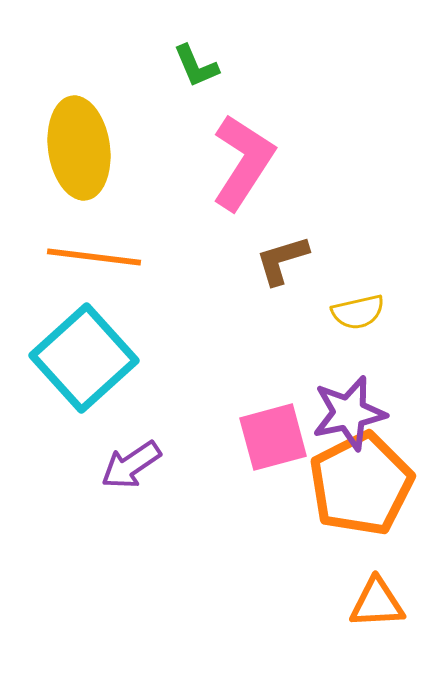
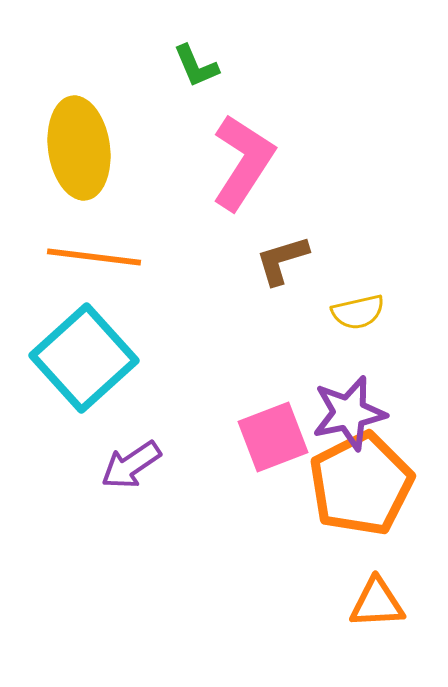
pink square: rotated 6 degrees counterclockwise
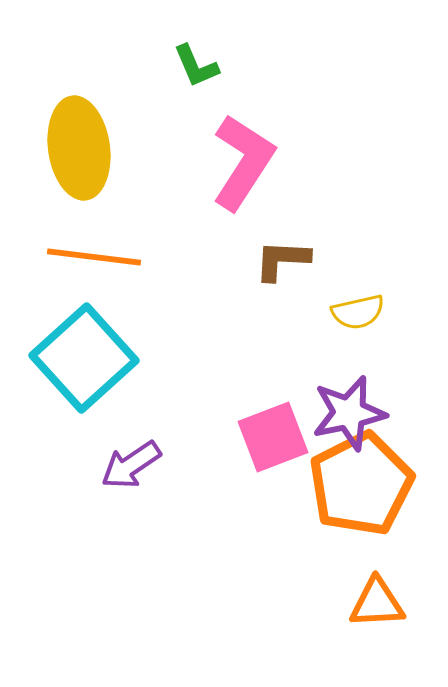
brown L-shape: rotated 20 degrees clockwise
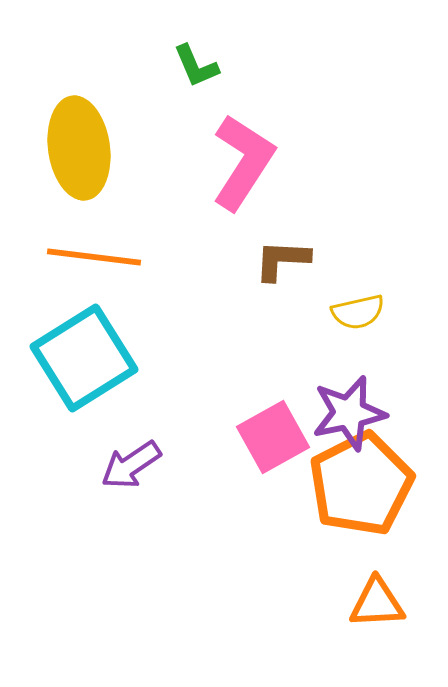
cyan square: rotated 10 degrees clockwise
pink square: rotated 8 degrees counterclockwise
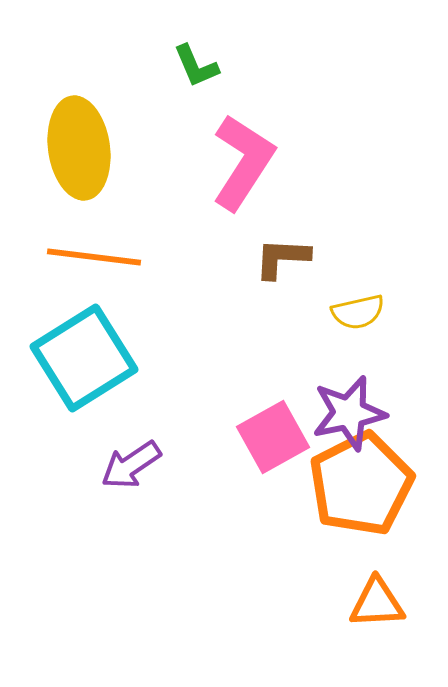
brown L-shape: moved 2 px up
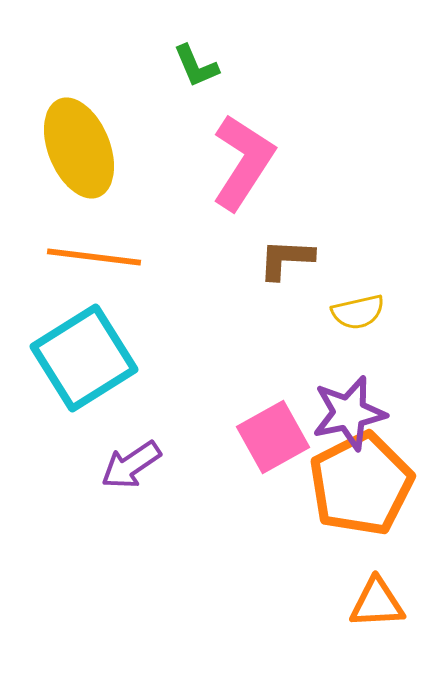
yellow ellipse: rotated 14 degrees counterclockwise
brown L-shape: moved 4 px right, 1 px down
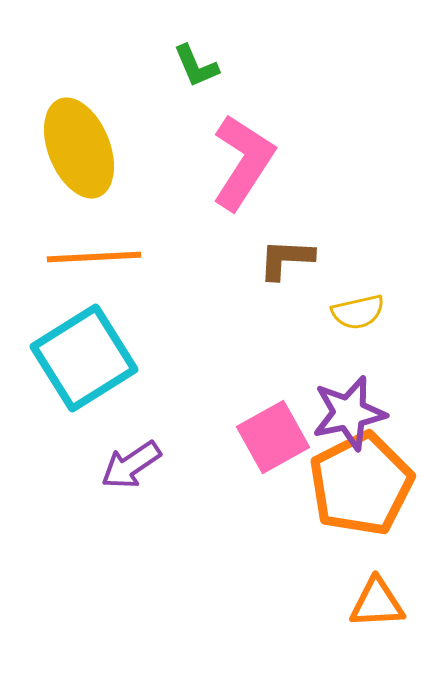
orange line: rotated 10 degrees counterclockwise
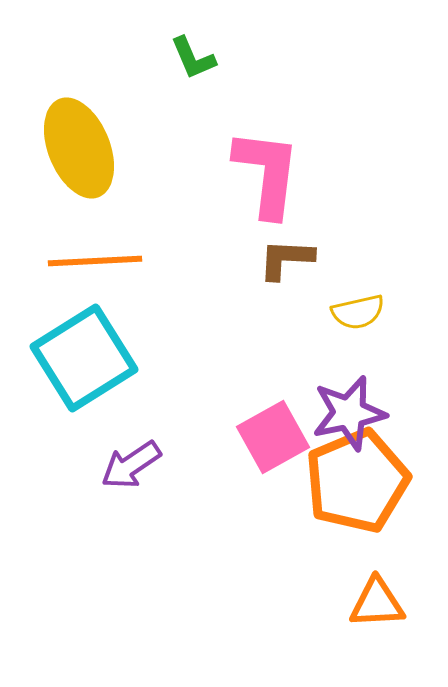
green L-shape: moved 3 px left, 8 px up
pink L-shape: moved 24 px right, 11 px down; rotated 26 degrees counterclockwise
orange line: moved 1 px right, 4 px down
orange pentagon: moved 4 px left, 3 px up; rotated 4 degrees clockwise
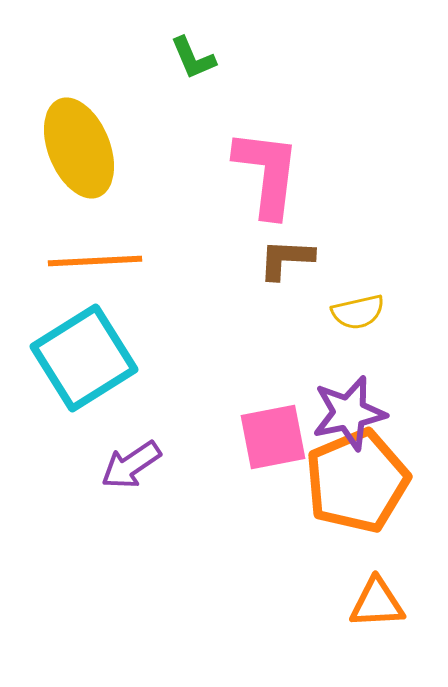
pink square: rotated 18 degrees clockwise
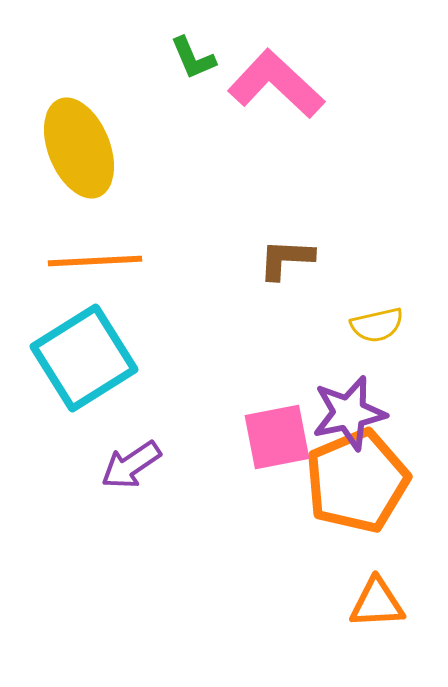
pink L-shape: moved 9 px right, 89 px up; rotated 54 degrees counterclockwise
yellow semicircle: moved 19 px right, 13 px down
pink square: moved 4 px right
